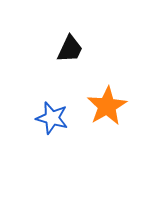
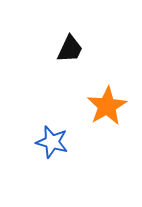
blue star: moved 24 px down
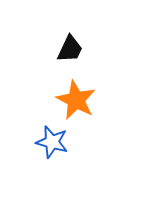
orange star: moved 31 px left, 6 px up; rotated 15 degrees counterclockwise
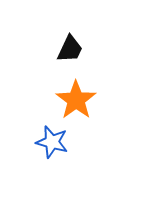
orange star: rotated 9 degrees clockwise
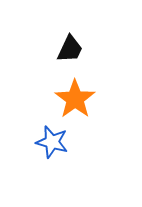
orange star: moved 1 px left, 1 px up
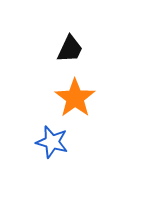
orange star: moved 1 px up
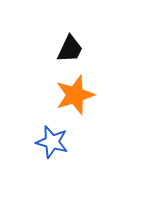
orange star: moved 3 px up; rotated 18 degrees clockwise
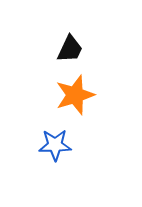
blue star: moved 3 px right, 3 px down; rotated 16 degrees counterclockwise
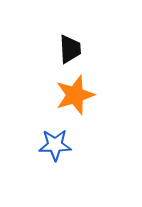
black trapezoid: rotated 28 degrees counterclockwise
